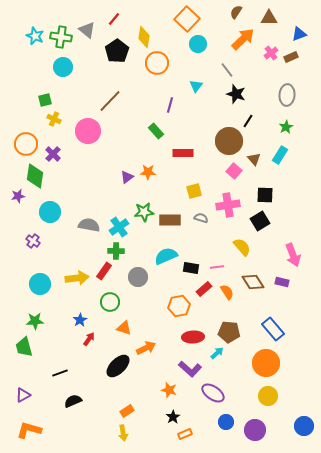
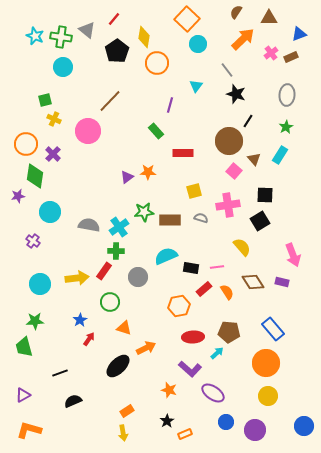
black star at (173, 417): moved 6 px left, 4 px down
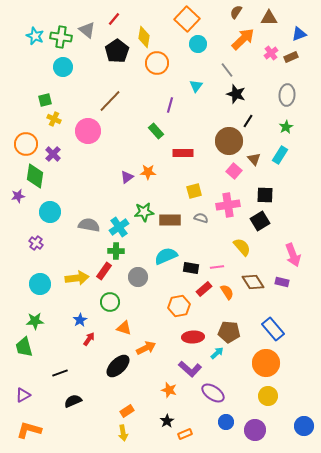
purple cross at (33, 241): moved 3 px right, 2 px down
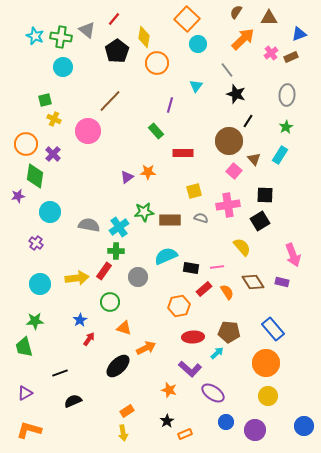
purple triangle at (23, 395): moved 2 px right, 2 px up
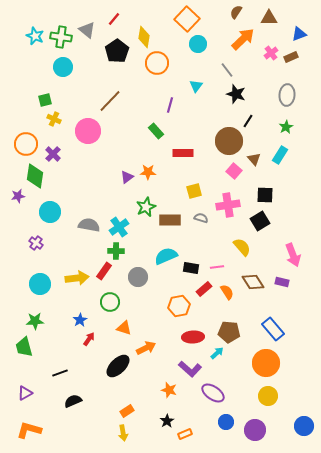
green star at (144, 212): moved 2 px right, 5 px up; rotated 18 degrees counterclockwise
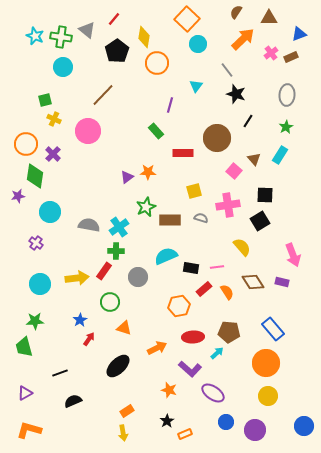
brown line at (110, 101): moved 7 px left, 6 px up
brown circle at (229, 141): moved 12 px left, 3 px up
orange arrow at (146, 348): moved 11 px right
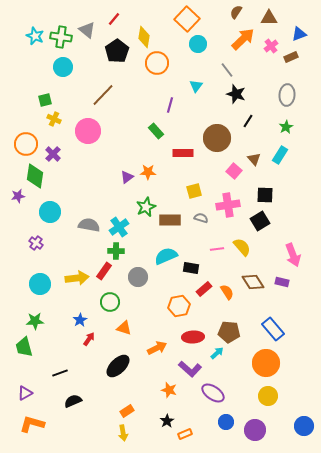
pink cross at (271, 53): moved 7 px up
pink line at (217, 267): moved 18 px up
orange L-shape at (29, 430): moved 3 px right, 6 px up
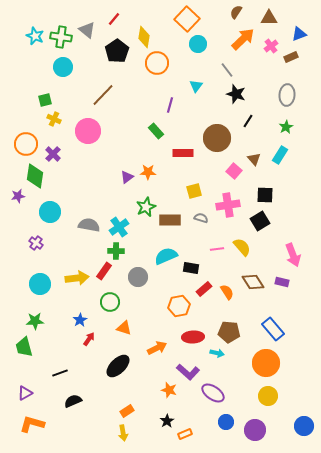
cyan arrow at (217, 353): rotated 56 degrees clockwise
purple L-shape at (190, 369): moved 2 px left, 3 px down
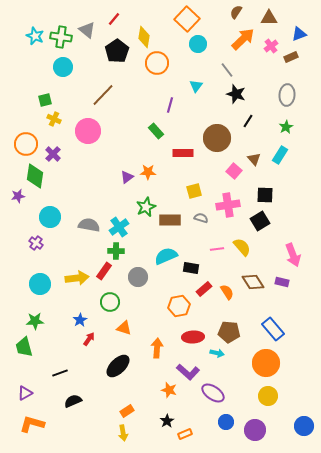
cyan circle at (50, 212): moved 5 px down
orange arrow at (157, 348): rotated 60 degrees counterclockwise
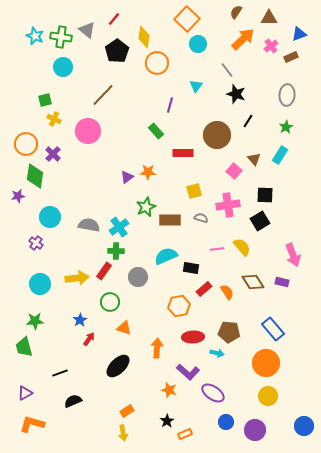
brown circle at (217, 138): moved 3 px up
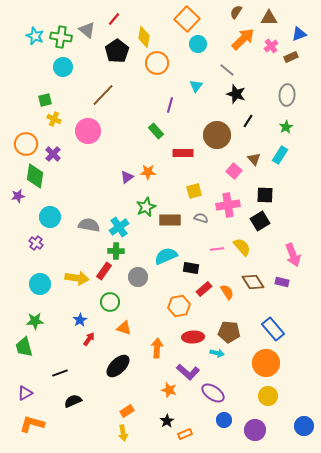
gray line at (227, 70): rotated 14 degrees counterclockwise
yellow arrow at (77, 278): rotated 15 degrees clockwise
blue circle at (226, 422): moved 2 px left, 2 px up
